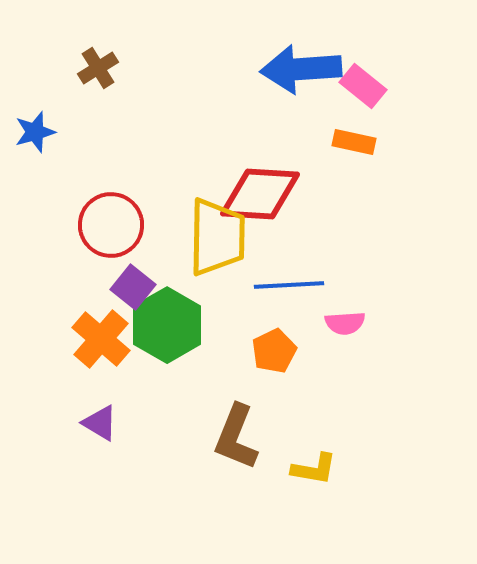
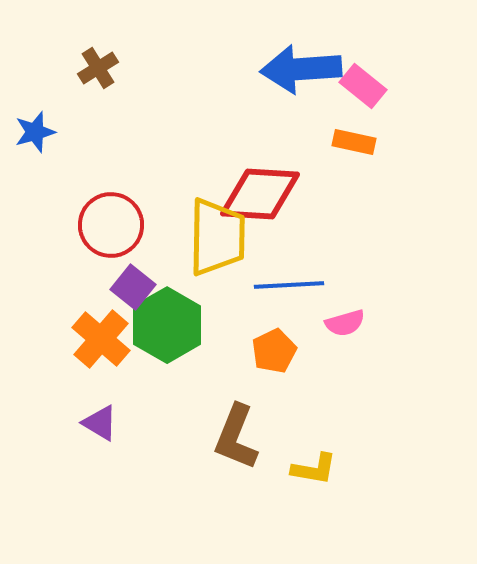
pink semicircle: rotated 12 degrees counterclockwise
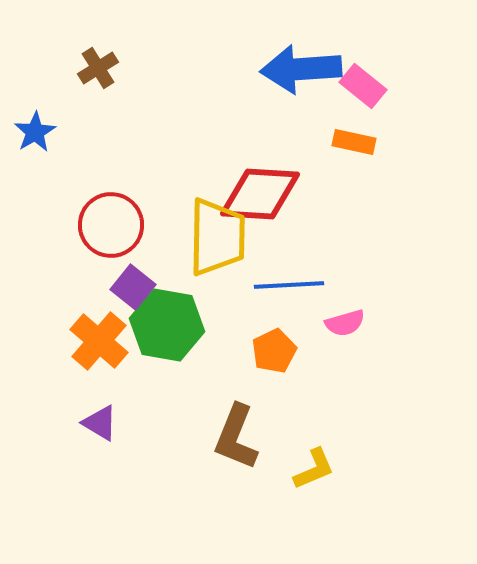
blue star: rotated 15 degrees counterclockwise
green hexagon: rotated 20 degrees counterclockwise
orange cross: moved 2 px left, 2 px down
yellow L-shape: rotated 33 degrees counterclockwise
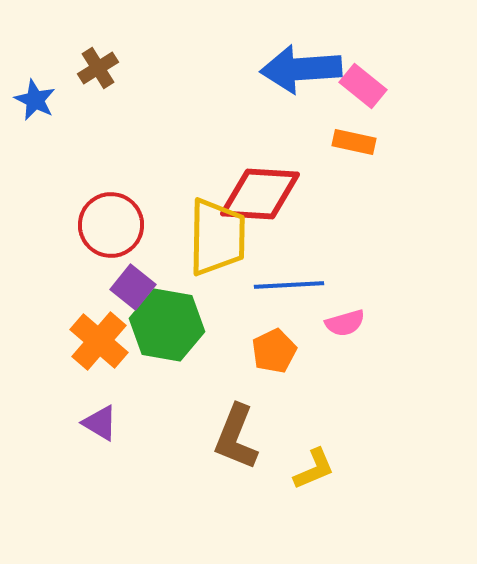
blue star: moved 32 px up; rotated 15 degrees counterclockwise
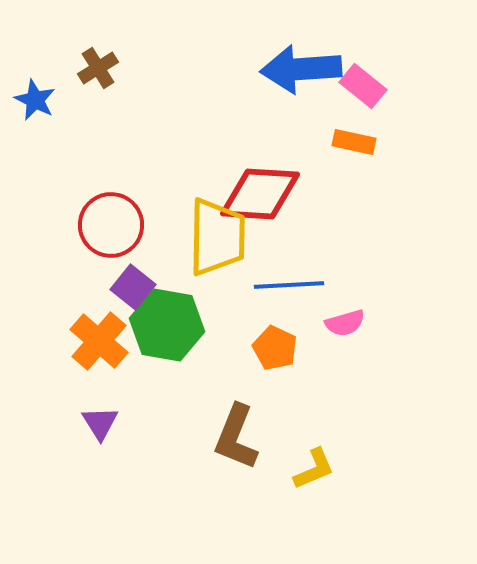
orange pentagon: moved 1 px right, 3 px up; rotated 21 degrees counterclockwise
purple triangle: rotated 27 degrees clockwise
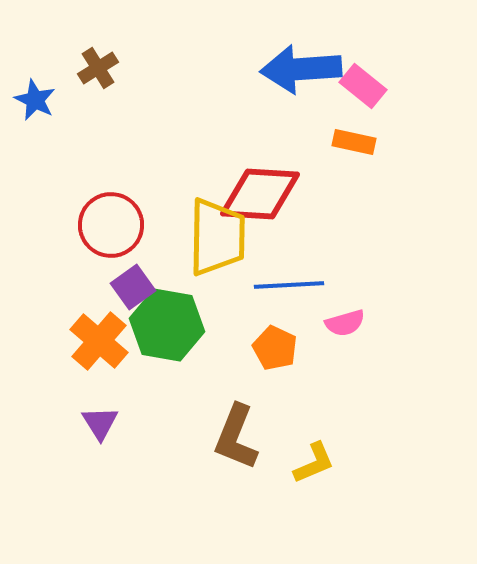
purple square: rotated 15 degrees clockwise
yellow L-shape: moved 6 px up
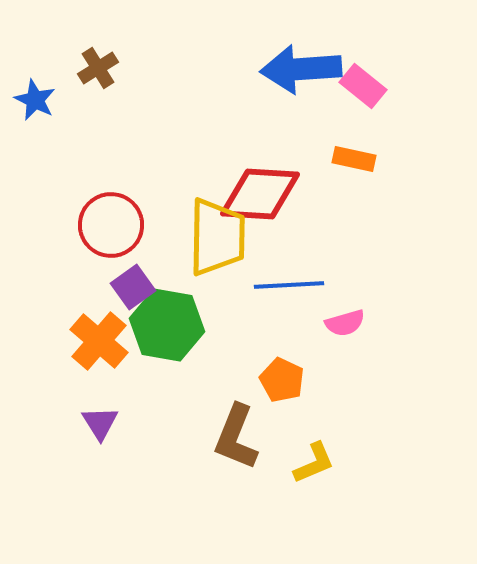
orange rectangle: moved 17 px down
orange pentagon: moved 7 px right, 32 px down
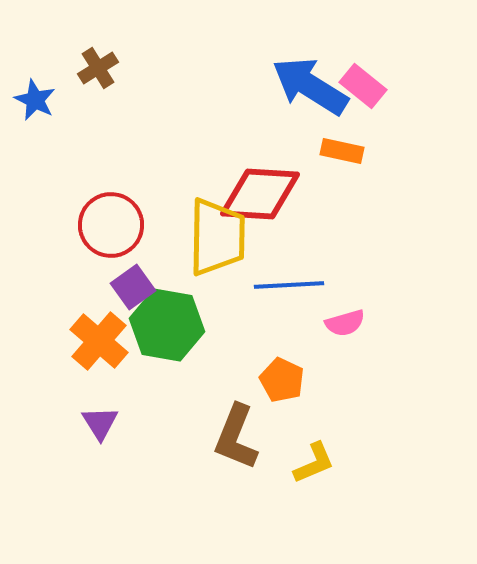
blue arrow: moved 9 px right, 17 px down; rotated 36 degrees clockwise
orange rectangle: moved 12 px left, 8 px up
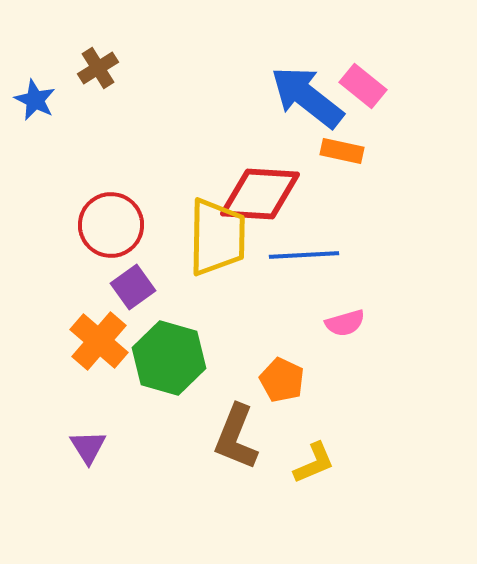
blue arrow: moved 3 px left, 11 px down; rotated 6 degrees clockwise
blue line: moved 15 px right, 30 px up
green hexagon: moved 2 px right, 33 px down; rotated 6 degrees clockwise
purple triangle: moved 12 px left, 24 px down
